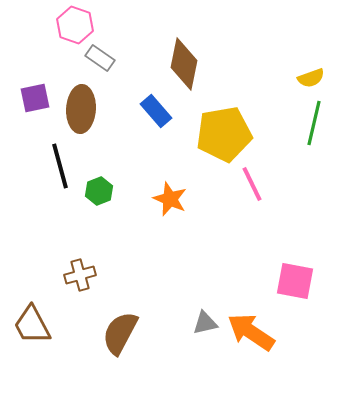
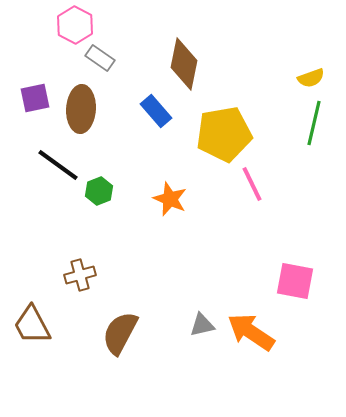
pink hexagon: rotated 9 degrees clockwise
black line: moved 2 px left, 1 px up; rotated 39 degrees counterclockwise
gray triangle: moved 3 px left, 2 px down
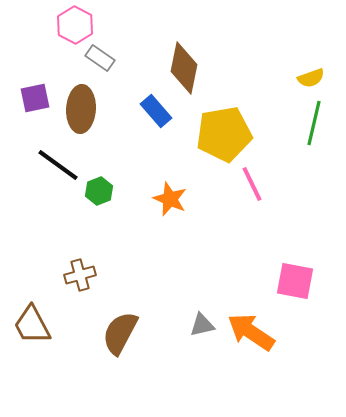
brown diamond: moved 4 px down
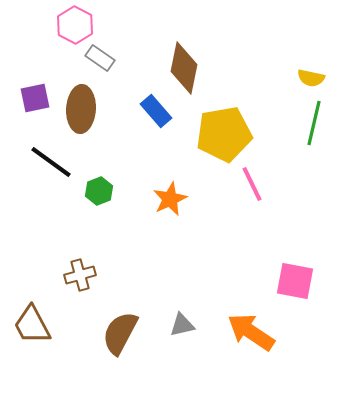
yellow semicircle: rotated 32 degrees clockwise
black line: moved 7 px left, 3 px up
orange star: rotated 24 degrees clockwise
gray triangle: moved 20 px left
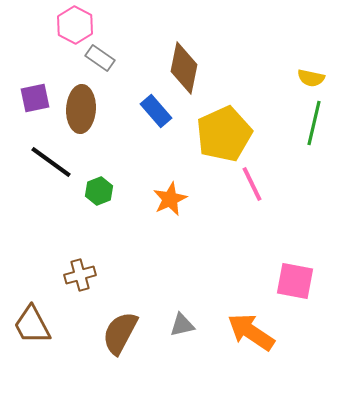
yellow pentagon: rotated 14 degrees counterclockwise
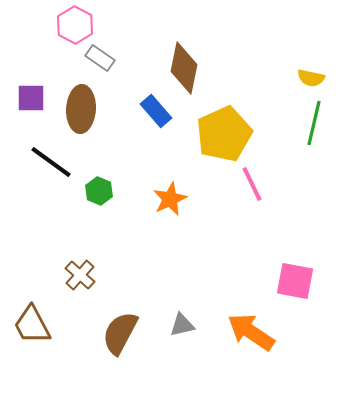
purple square: moved 4 px left; rotated 12 degrees clockwise
green hexagon: rotated 16 degrees counterclockwise
brown cross: rotated 32 degrees counterclockwise
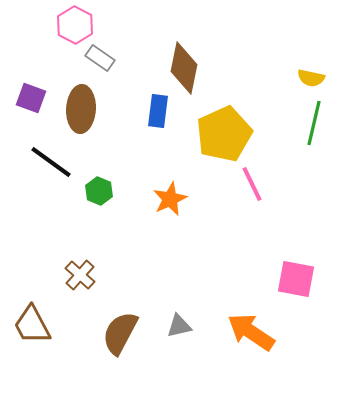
purple square: rotated 20 degrees clockwise
blue rectangle: moved 2 px right; rotated 48 degrees clockwise
pink square: moved 1 px right, 2 px up
gray triangle: moved 3 px left, 1 px down
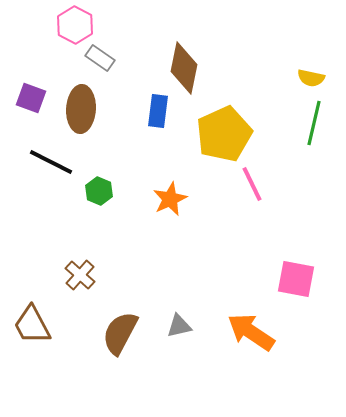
black line: rotated 9 degrees counterclockwise
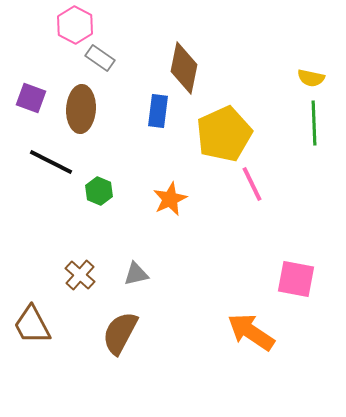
green line: rotated 15 degrees counterclockwise
gray triangle: moved 43 px left, 52 px up
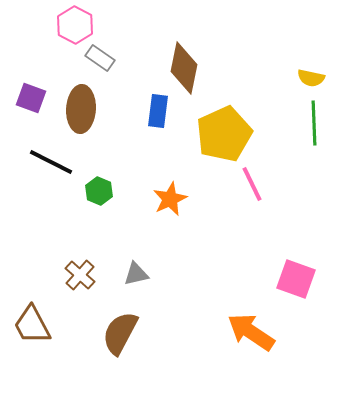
pink square: rotated 9 degrees clockwise
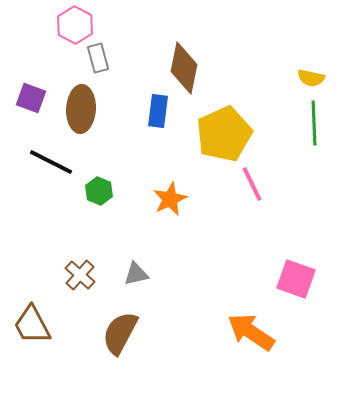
gray rectangle: moved 2 px left; rotated 40 degrees clockwise
